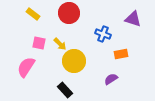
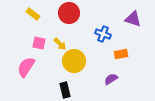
black rectangle: rotated 28 degrees clockwise
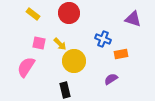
blue cross: moved 5 px down
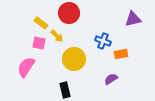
yellow rectangle: moved 8 px right, 9 px down
purple triangle: rotated 30 degrees counterclockwise
blue cross: moved 2 px down
yellow arrow: moved 3 px left, 8 px up
yellow circle: moved 2 px up
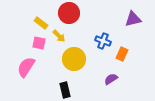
yellow arrow: moved 2 px right
orange rectangle: moved 1 px right; rotated 56 degrees counterclockwise
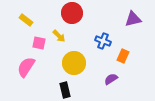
red circle: moved 3 px right
yellow rectangle: moved 15 px left, 3 px up
orange rectangle: moved 1 px right, 2 px down
yellow circle: moved 4 px down
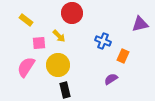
purple triangle: moved 7 px right, 5 px down
pink square: rotated 16 degrees counterclockwise
yellow circle: moved 16 px left, 2 px down
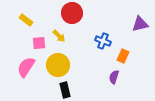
purple semicircle: moved 3 px right, 2 px up; rotated 40 degrees counterclockwise
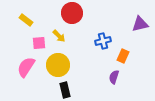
blue cross: rotated 35 degrees counterclockwise
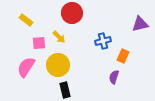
yellow arrow: moved 1 px down
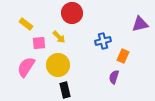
yellow rectangle: moved 4 px down
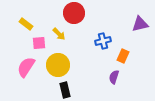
red circle: moved 2 px right
yellow arrow: moved 3 px up
